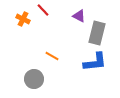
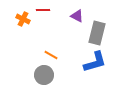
red line: rotated 48 degrees counterclockwise
purple triangle: moved 2 px left
orange line: moved 1 px left, 1 px up
blue L-shape: rotated 10 degrees counterclockwise
gray circle: moved 10 px right, 4 px up
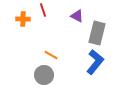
red line: rotated 72 degrees clockwise
orange cross: rotated 24 degrees counterclockwise
blue L-shape: rotated 35 degrees counterclockwise
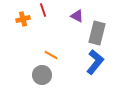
orange cross: rotated 16 degrees counterclockwise
gray circle: moved 2 px left
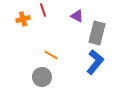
gray circle: moved 2 px down
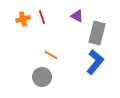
red line: moved 1 px left, 7 px down
